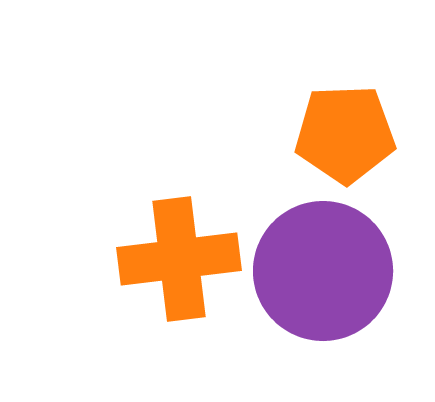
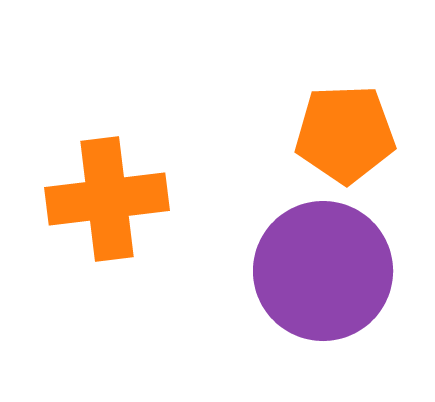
orange cross: moved 72 px left, 60 px up
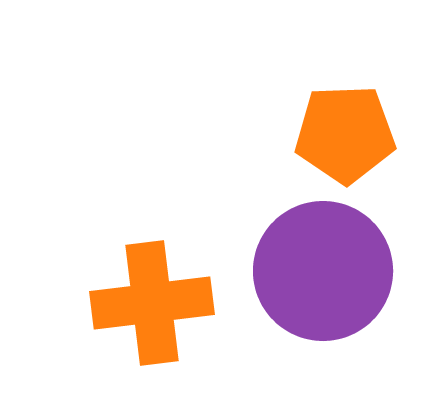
orange cross: moved 45 px right, 104 px down
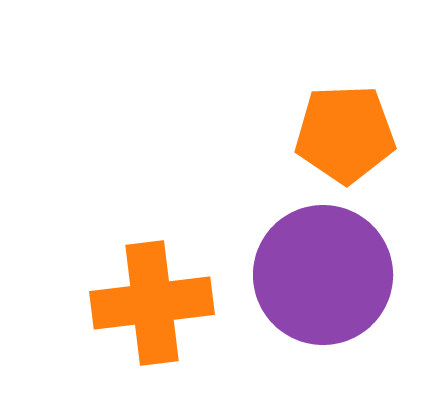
purple circle: moved 4 px down
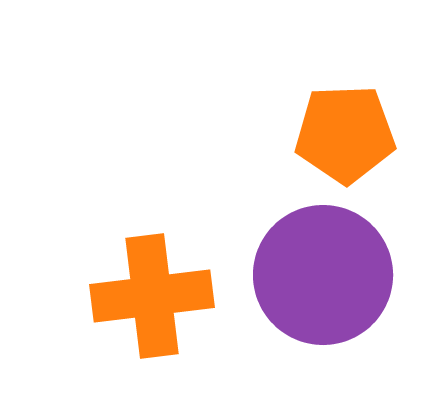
orange cross: moved 7 px up
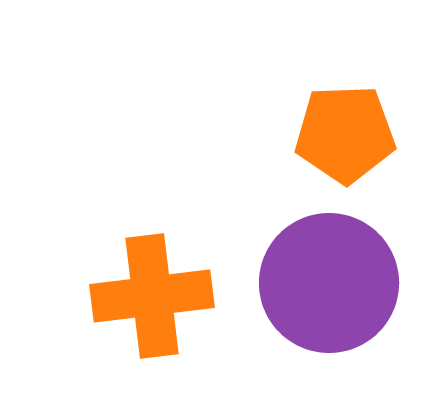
purple circle: moved 6 px right, 8 px down
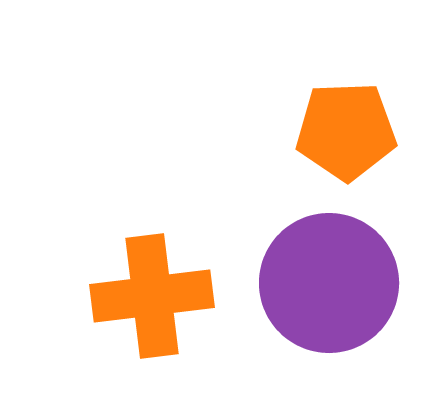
orange pentagon: moved 1 px right, 3 px up
